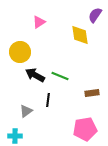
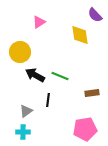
purple semicircle: rotated 77 degrees counterclockwise
cyan cross: moved 8 px right, 4 px up
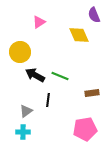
purple semicircle: moved 1 px left; rotated 21 degrees clockwise
yellow diamond: moved 1 px left; rotated 15 degrees counterclockwise
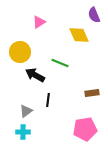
green line: moved 13 px up
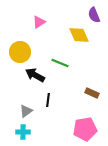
brown rectangle: rotated 32 degrees clockwise
